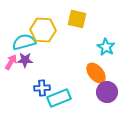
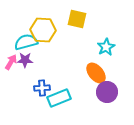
cyan semicircle: moved 2 px right
cyan star: rotated 12 degrees clockwise
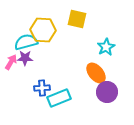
purple star: moved 2 px up
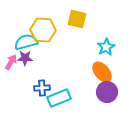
orange ellipse: moved 6 px right, 1 px up
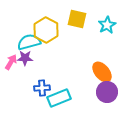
yellow hexagon: moved 3 px right; rotated 25 degrees clockwise
cyan semicircle: moved 3 px right
cyan star: moved 1 px right, 22 px up
